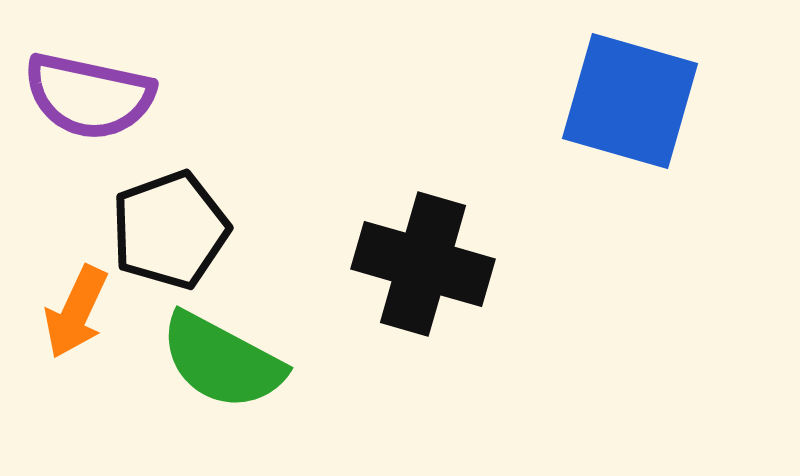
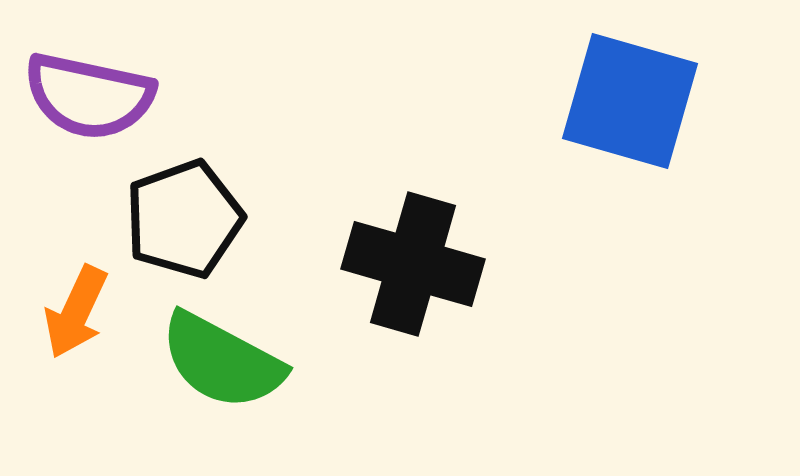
black pentagon: moved 14 px right, 11 px up
black cross: moved 10 px left
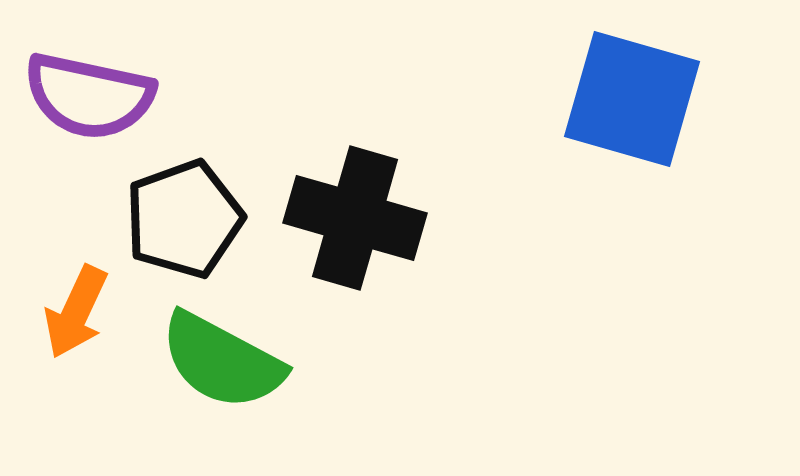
blue square: moved 2 px right, 2 px up
black cross: moved 58 px left, 46 px up
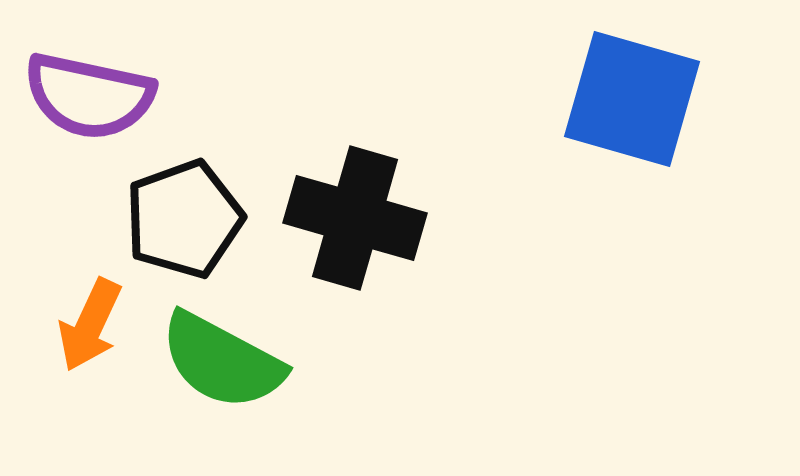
orange arrow: moved 14 px right, 13 px down
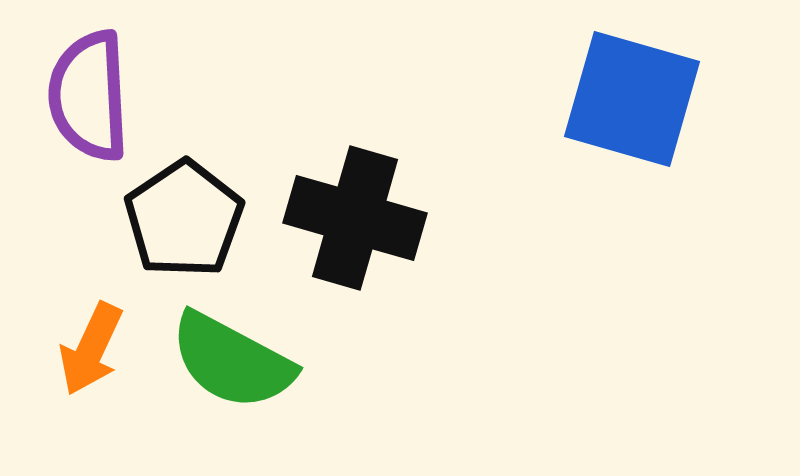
purple semicircle: rotated 75 degrees clockwise
black pentagon: rotated 14 degrees counterclockwise
orange arrow: moved 1 px right, 24 px down
green semicircle: moved 10 px right
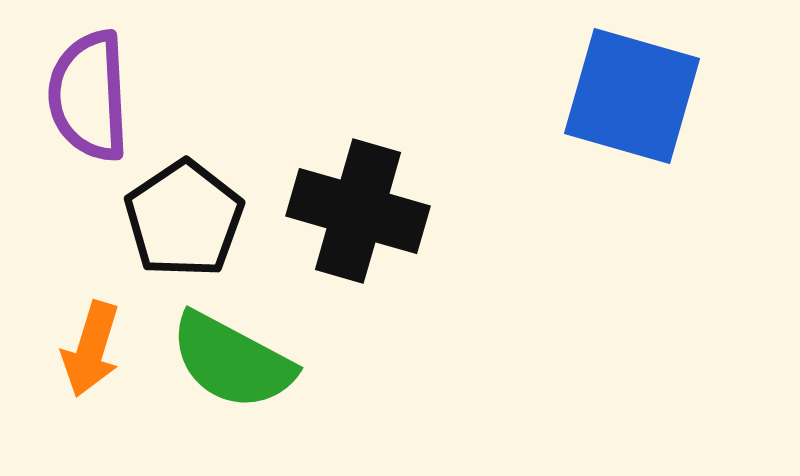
blue square: moved 3 px up
black cross: moved 3 px right, 7 px up
orange arrow: rotated 8 degrees counterclockwise
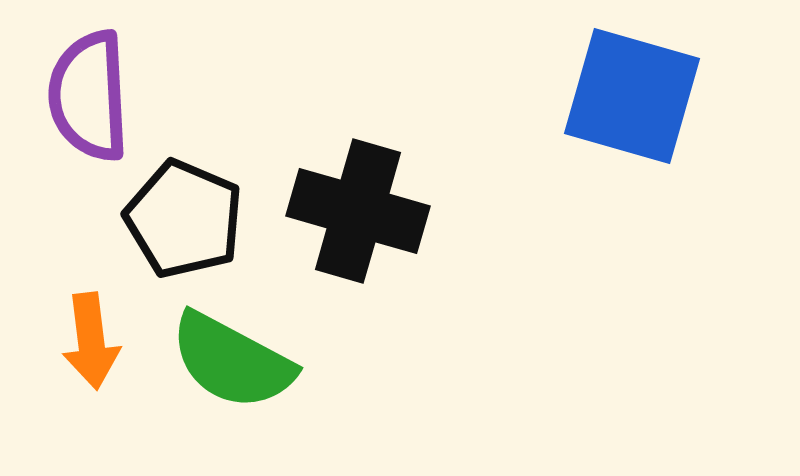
black pentagon: rotated 15 degrees counterclockwise
orange arrow: moved 8 px up; rotated 24 degrees counterclockwise
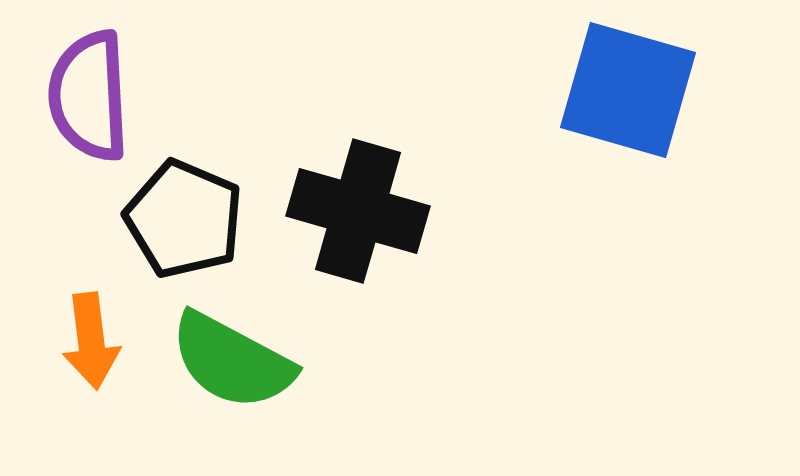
blue square: moved 4 px left, 6 px up
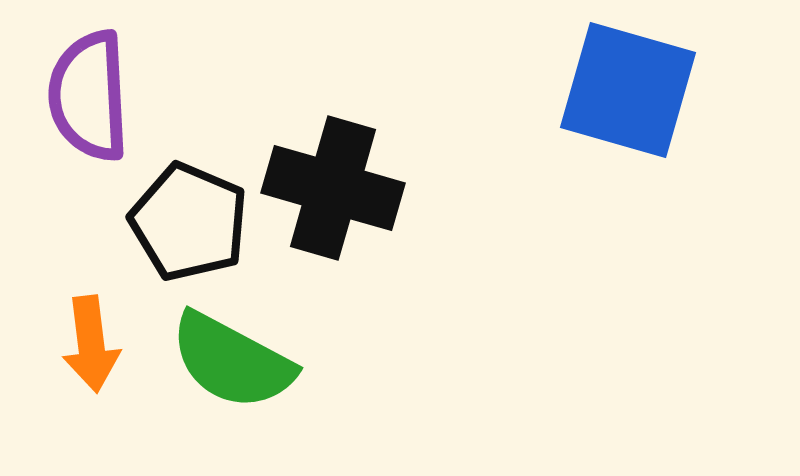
black cross: moved 25 px left, 23 px up
black pentagon: moved 5 px right, 3 px down
orange arrow: moved 3 px down
